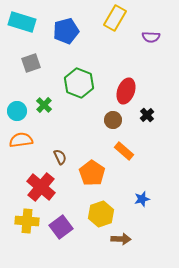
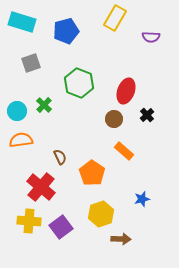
brown circle: moved 1 px right, 1 px up
yellow cross: moved 2 px right
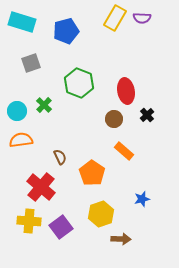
purple semicircle: moved 9 px left, 19 px up
red ellipse: rotated 30 degrees counterclockwise
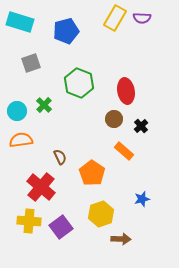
cyan rectangle: moved 2 px left
black cross: moved 6 px left, 11 px down
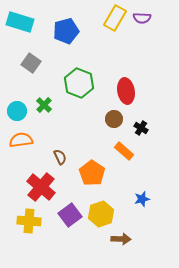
gray square: rotated 36 degrees counterclockwise
black cross: moved 2 px down; rotated 16 degrees counterclockwise
purple square: moved 9 px right, 12 px up
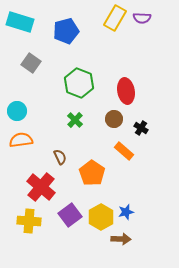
green cross: moved 31 px right, 15 px down
blue star: moved 16 px left, 13 px down
yellow hexagon: moved 3 px down; rotated 10 degrees counterclockwise
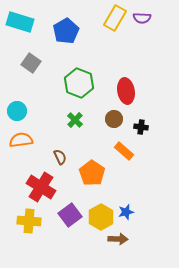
blue pentagon: rotated 15 degrees counterclockwise
black cross: moved 1 px up; rotated 24 degrees counterclockwise
red cross: rotated 8 degrees counterclockwise
brown arrow: moved 3 px left
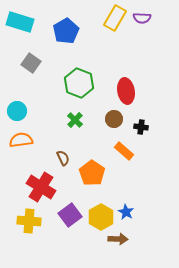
brown semicircle: moved 3 px right, 1 px down
blue star: rotated 28 degrees counterclockwise
